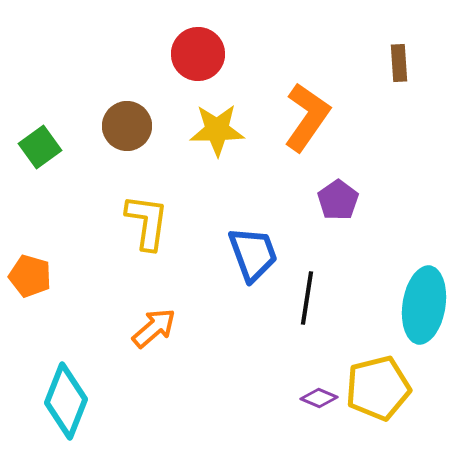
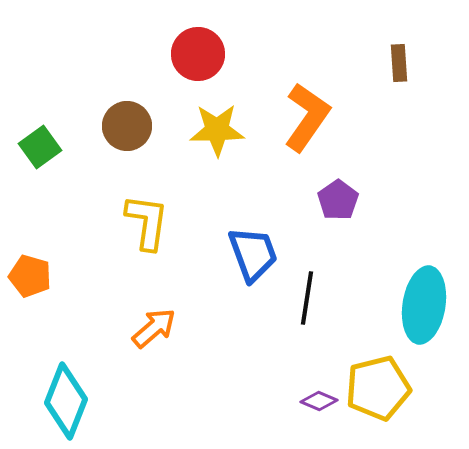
purple diamond: moved 3 px down
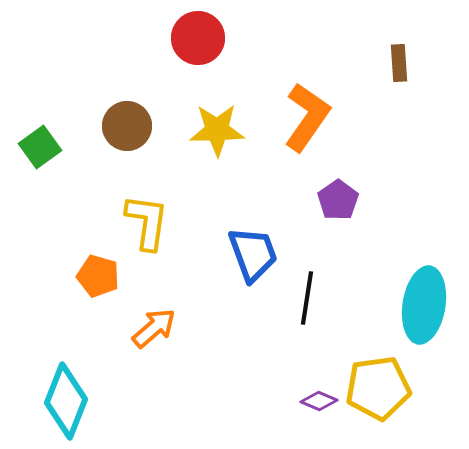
red circle: moved 16 px up
orange pentagon: moved 68 px right
yellow pentagon: rotated 6 degrees clockwise
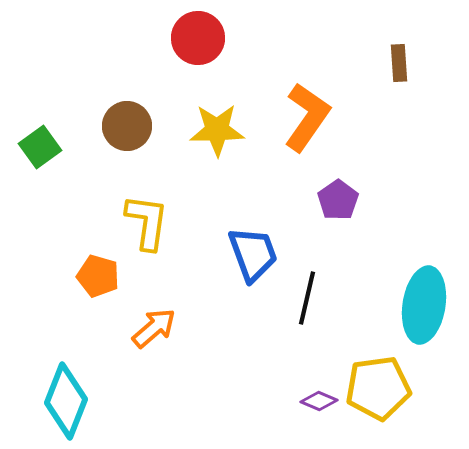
black line: rotated 4 degrees clockwise
